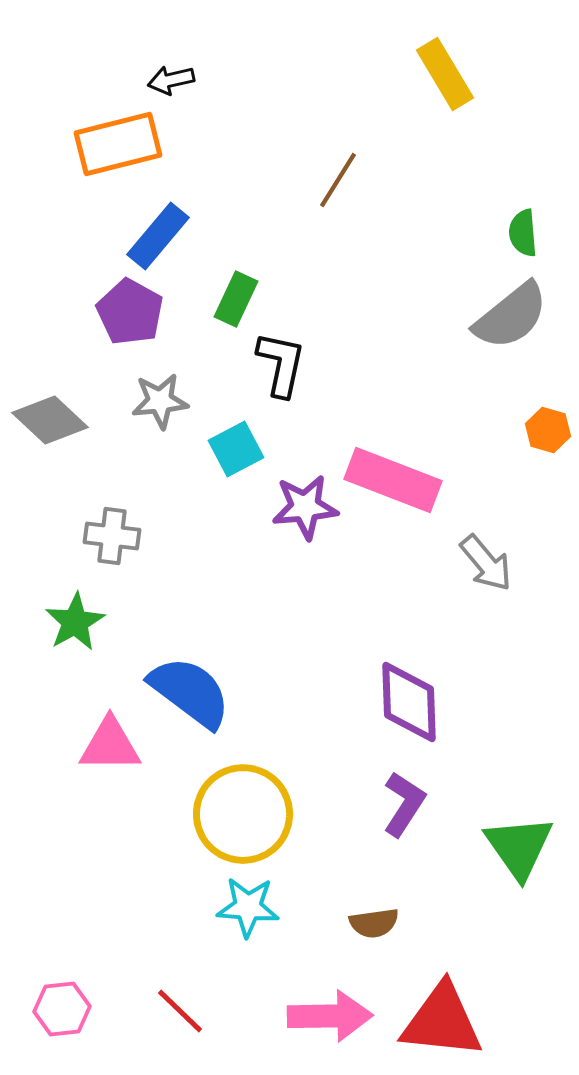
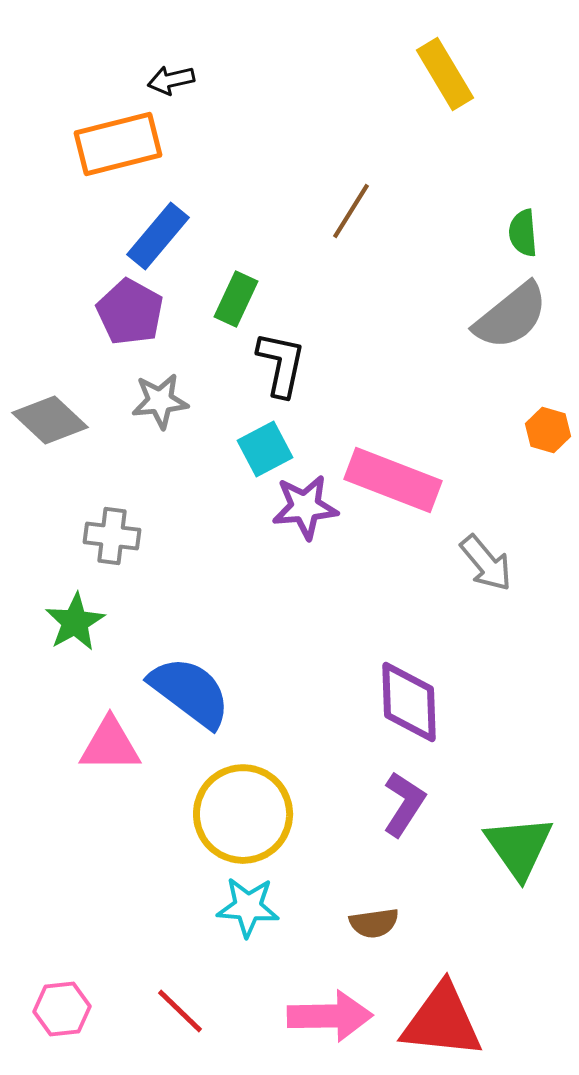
brown line: moved 13 px right, 31 px down
cyan square: moved 29 px right
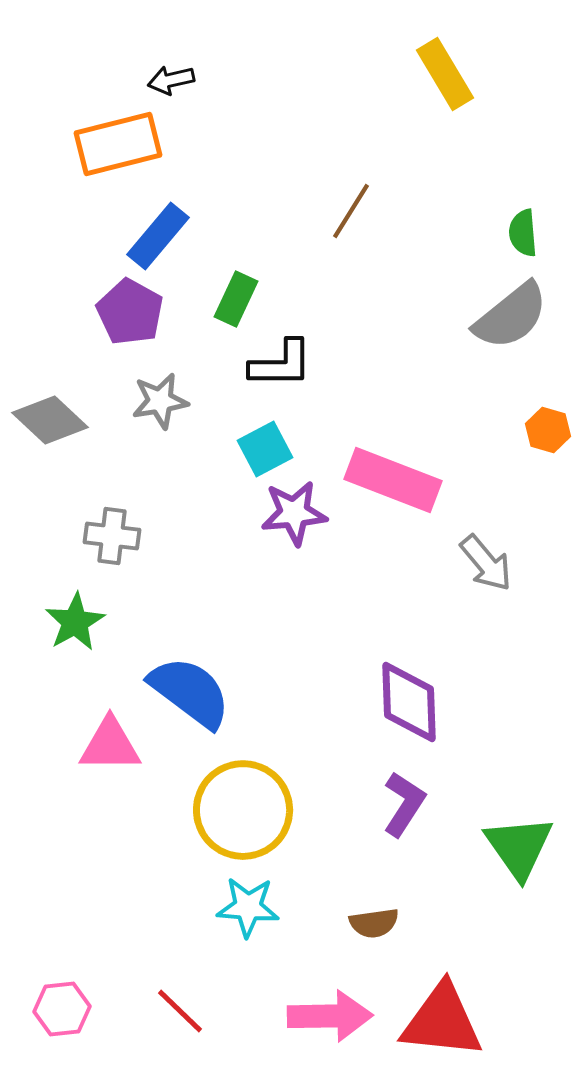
black L-shape: rotated 78 degrees clockwise
gray star: rotated 4 degrees counterclockwise
purple star: moved 11 px left, 6 px down
yellow circle: moved 4 px up
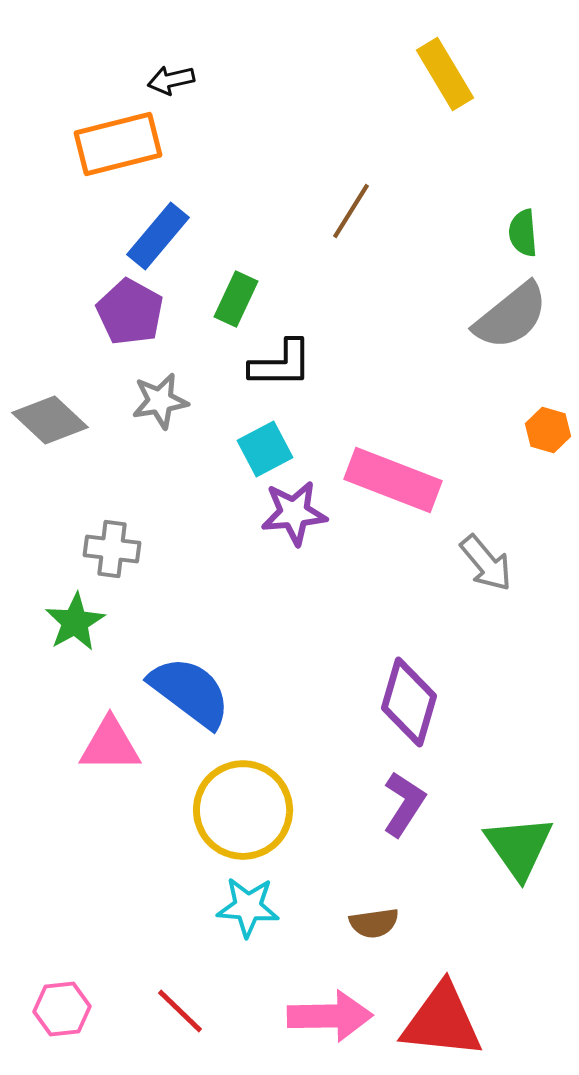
gray cross: moved 13 px down
purple diamond: rotated 18 degrees clockwise
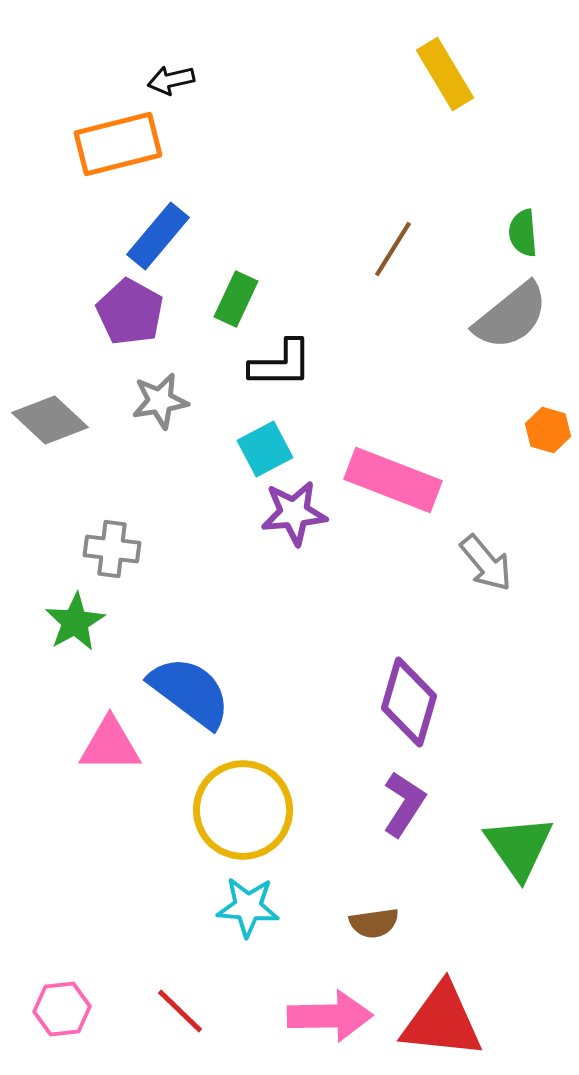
brown line: moved 42 px right, 38 px down
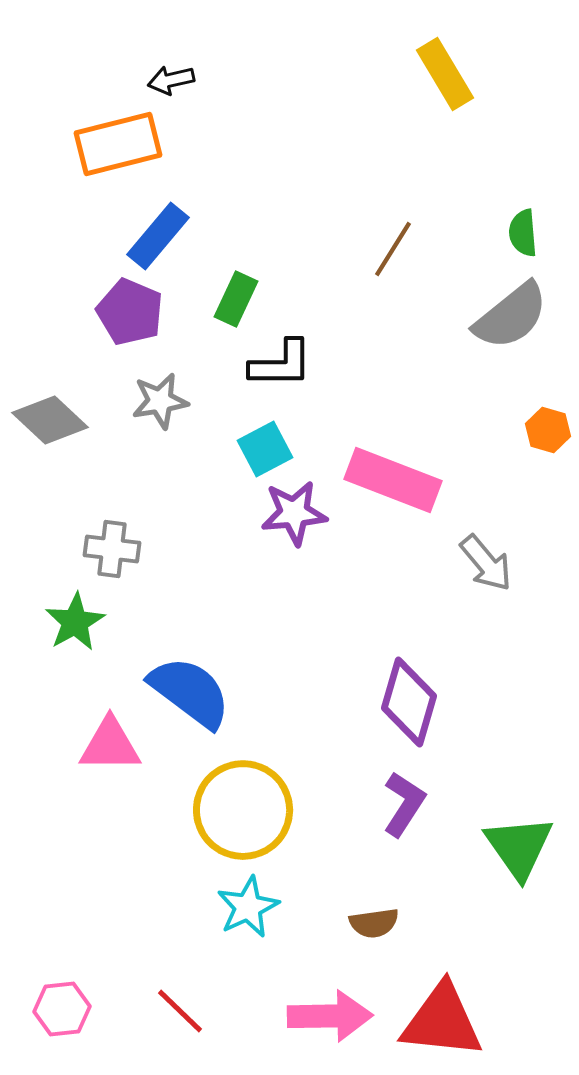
purple pentagon: rotated 6 degrees counterclockwise
cyan star: rotated 30 degrees counterclockwise
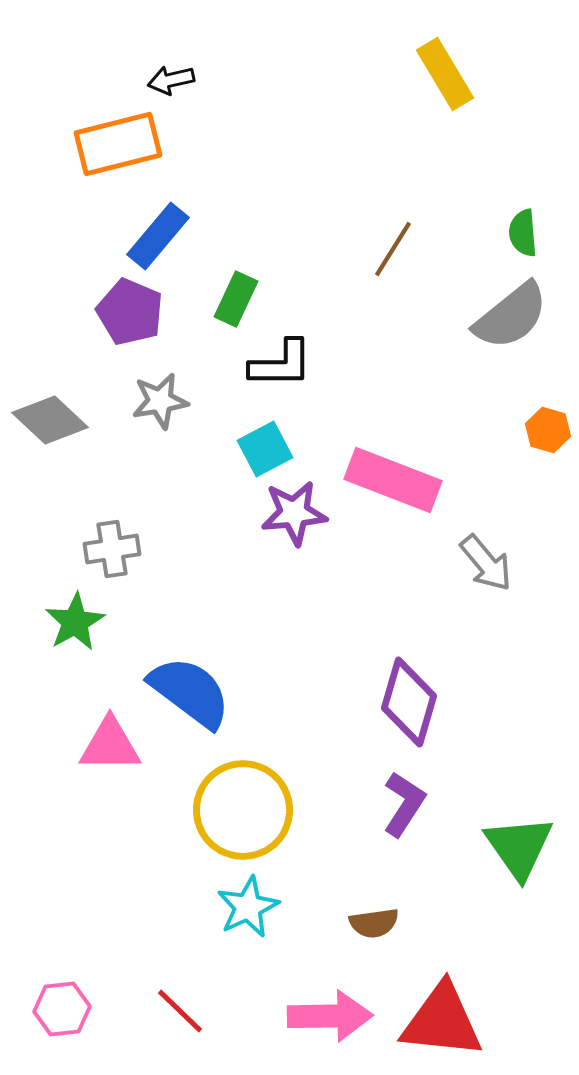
gray cross: rotated 16 degrees counterclockwise
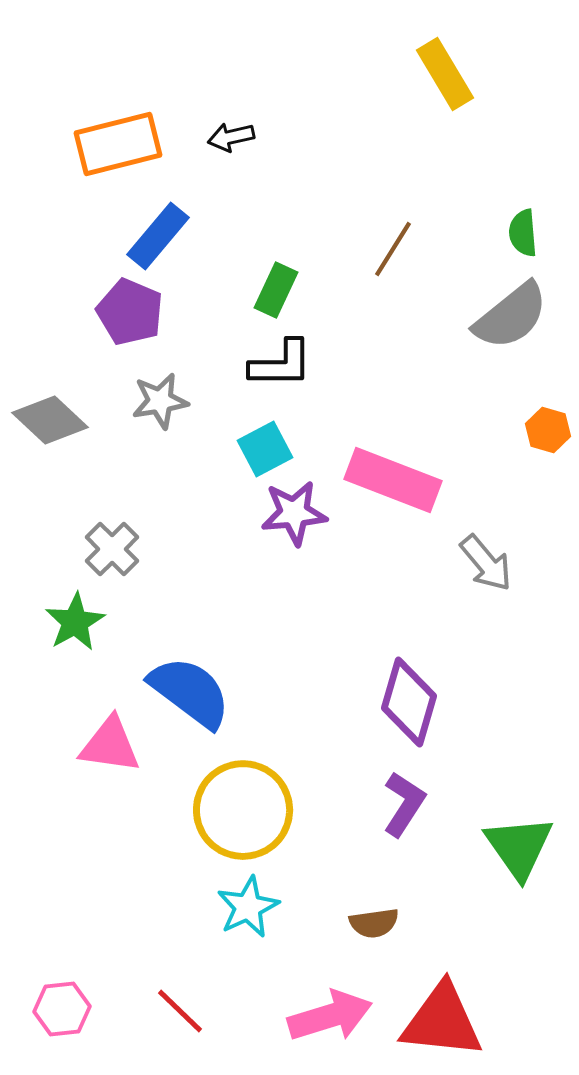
black arrow: moved 60 px right, 57 px down
green rectangle: moved 40 px right, 9 px up
gray cross: rotated 36 degrees counterclockwise
pink triangle: rotated 8 degrees clockwise
pink arrow: rotated 16 degrees counterclockwise
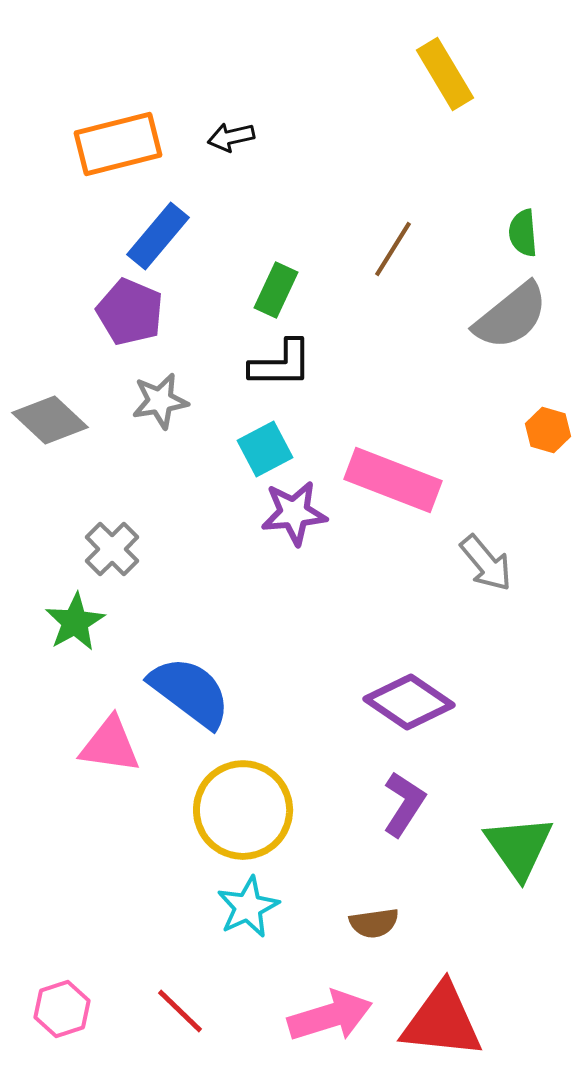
purple diamond: rotated 72 degrees counterclockwise
pink hexagon: rotated 12 degrees counterclockwise
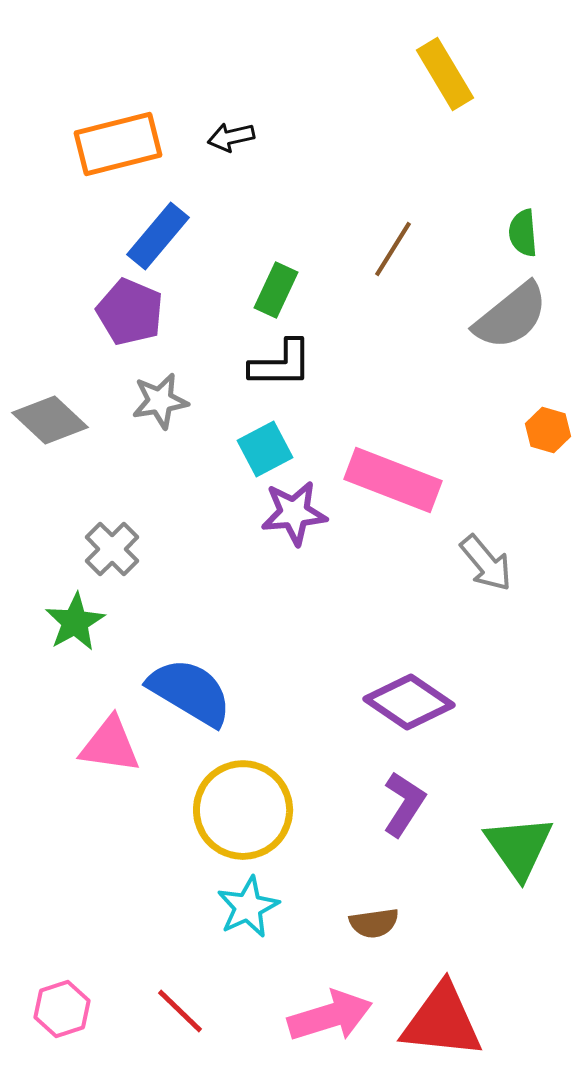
blue semicircle: rotated 6 degrees counterclockwise
